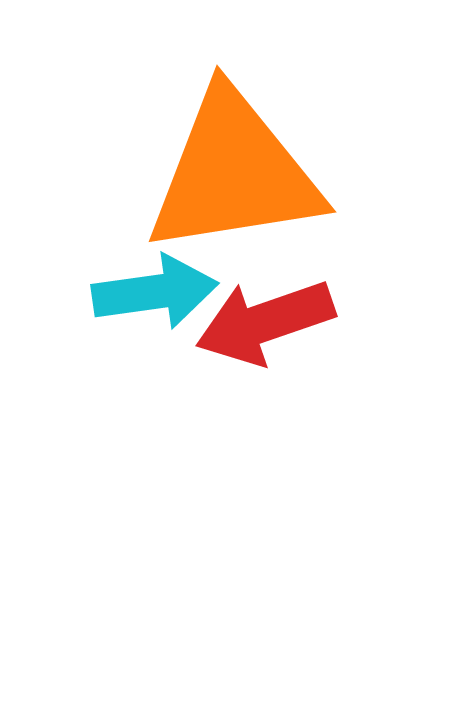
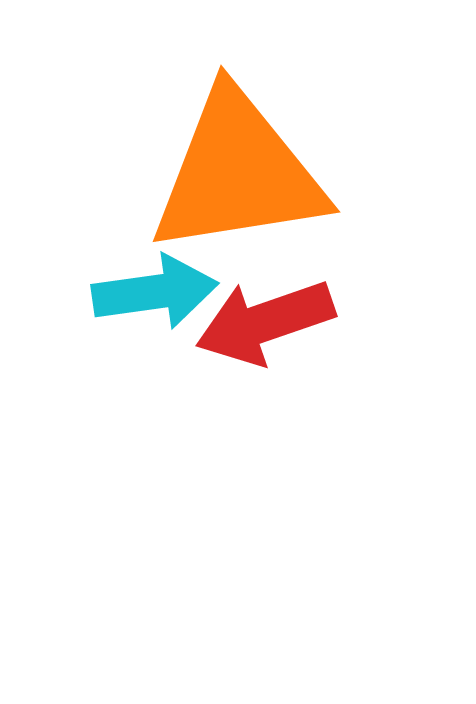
orange triangle: moved 4 px right
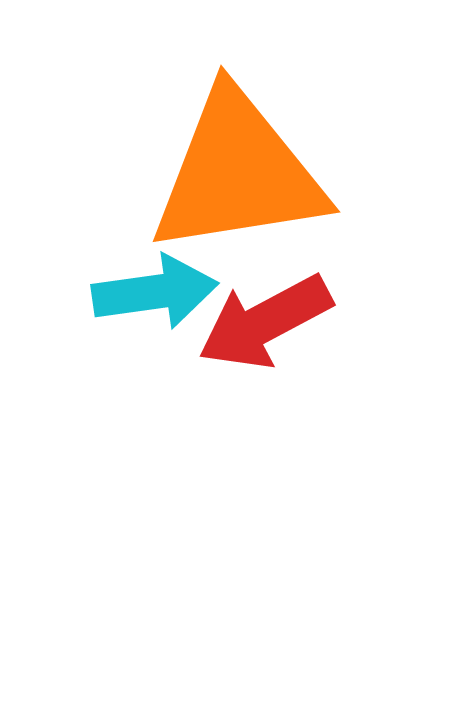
red arrow: rotated 9 degrees counterclockwise
